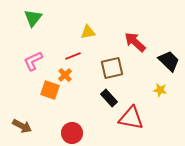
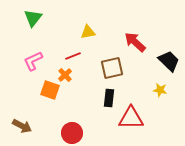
black rectangle: rotated 48 degrees clockwise
red triangle: rotated 12 degrees counterclockwise
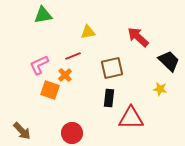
green triangle: moved 10 px right, 3 px up; rotated 42 degrees clockwise
red arrow: moved 3 px right, 5 px up
pink L-shape: moved 6 px right, 4 px down
yellow star: moved 1 px up
brown arrow: moved 5 px down; rotated 18 degrees clockwise
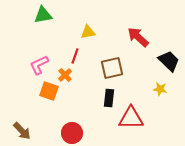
red line: moved 2 px right; rotated 49 degrees counterclockwise
orange square: moved 1 px left, 1 px down
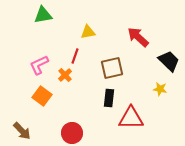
orange square: moved 7 px left, 5 px down; rotated 18 degrees clockwise
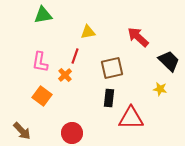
pink L-shape: moved 1 px right, 3 px up; rotated 55 degrees counterclockwise
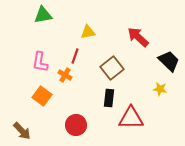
brown square: rotated 25 degrees counterclockwise
orange cross: rotated 16 degrees counterclockwise
red circle: moved 4 px right, 8 px up
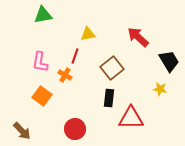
yellow triangle: moved 2 px down
black trapezoid: rotated 15 degrees clockwise
red circle: moved 1 px left, 4 px down
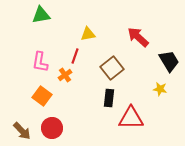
green triangle: moved 2 px left
orange cross: rotated 24 degrees clockwise
red circle: moved 23 px left, 1 px up
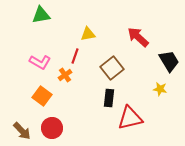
pink L-shape: rotated 70 degrees counterclockwise
red triangle: moved 1 px left; rotated 12 degrees counterclockwise
